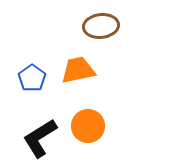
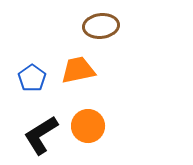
black L-shape: moved 1 px right, 3 px up
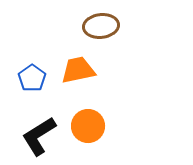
black L-shape: moved 2 px left, 1 px down
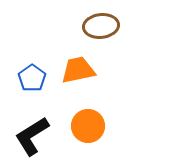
black L-shape: moved 7 px left
